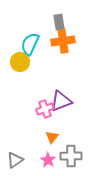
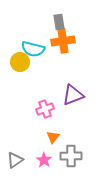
cyan semicircle: moved 3 px right, 5 px down; rotated 100 degrees counterclockwise
purple triangle: moved 12 px right, 6 px up
orange triangle: moved 1 px right
pink star: moved 4 px left
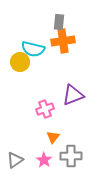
gray rectangle: rotated 14 degrees clockwise
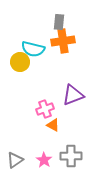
orange triangle: moved 12 px up; rotated 40 degrees counterclockwise
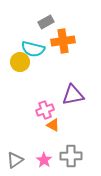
gray rectangle: moved 13 px left; rotated 56 degrees clockwise
purple triangle: rotated 10 degrees clockwise
pink cross: moved 1 px down
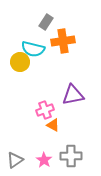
gray rectangle: rotated 28 degrees counterclockwise
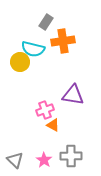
purple triangle: rotated 20 degrees clockwise
gray triangle: rotated 42 degrees counterclockwise
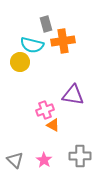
gray rectangle: moved 2 px down; rotated 49 degrees counterclockwise
cyan semicircle: moved 1 px left, 4 px up
gray cross: moved 9 px right
